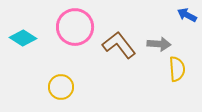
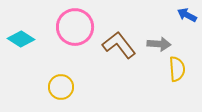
cyan diamond: moved 2 px left, 1 px down
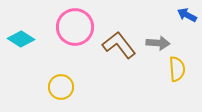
gray arrow: moved 1 px left, 1 px up
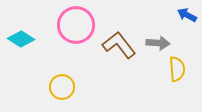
pink circle: moved 1 px right, 2 px up
yellow circle: moved 1 px right
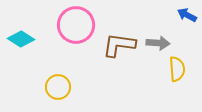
brown L-shape: rotated 44 degrees counterclockwise
yellow circle: moved 4 px left
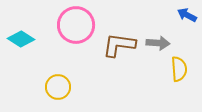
yellow semicircle: moved 2 px right
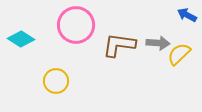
yellow semicircle: moved 15 px up; rotated 130 degrees counterclockwise
yellow circle: moved 2 px left, 6 px up
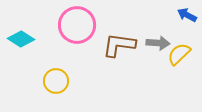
pink circle: moved 1 px right
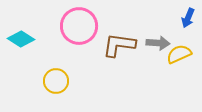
blue arrow: moved 1 px right, 3 px down; rotated 96 degrees counterclockwise
pink circle: moved 2 px right, 1 px down
yellow semicircle: rotated 20 degrees clockwise
